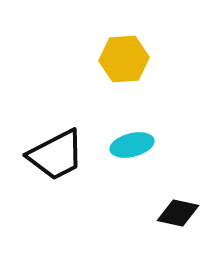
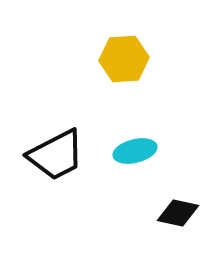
cyan ellipse: moved 3 px right, 6 px down
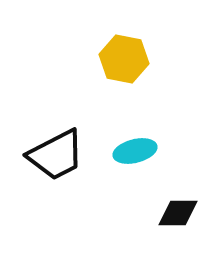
yellow hexagon: rotated 15 degrees clockwise
black diamond: rotated 12 degrees counterclockwise
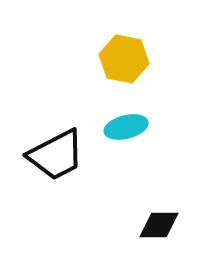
cyan ellipse: moved 9 px left, 24 px up
black diamond: moved 19 px left, 12 px down
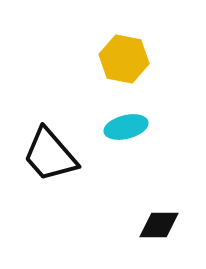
black trapezoid: moved 6 px left; rotated 76 degrees clockwise
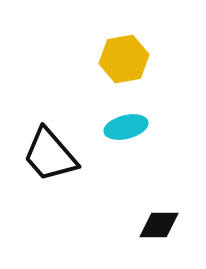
yellow hexagon: rotated 21 degrees counterclockwise
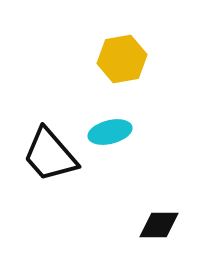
yellow hexagon: moved 2 px left
cyan ellipse: moved 16 px left, 5 px down
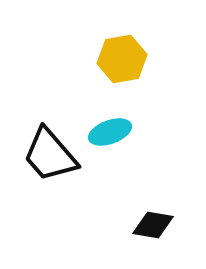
cyan ellipse: rotated 6 degrees counterclockwise
black diamond: moved 6 px left; rotated 9 degrees clockwise
